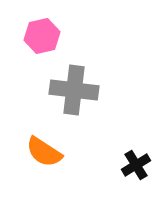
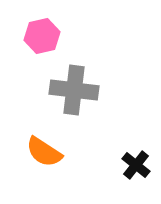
black cross: rotated 20 degrees counterclockwise
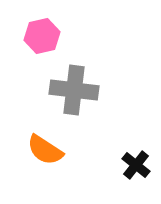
orange semicircle: moved 1 px right, 2 px up
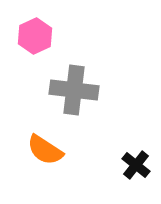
pink hexagon: moved 7 px left; rotated 12 degrees counterclockwise
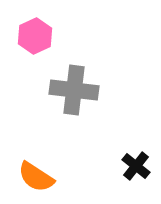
orange semicircle: moved 9 px left, 27 px down
black cross: moved 1 px down
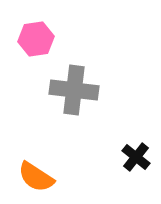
pink hexagon: moved 1 px right, 3 px down; rotated 16 degrees clockwise
black cross: moved 9 px up
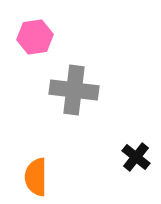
pink hexagon: moved 1 px left, 2 px up
orange semicircle: rotated 57 degrees clockwise
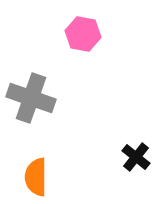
pink hexagon: moved 48 px right, 3 px up; rotated 20 degrees clockwise
gray cross: moved 43 px left, 8 px down; rotated 12 degrees clockwise
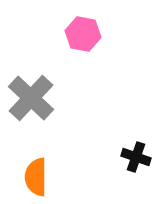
gray cross: rotated 24 degrees clockwise
black cross: rotated 20 degrees counterclockwise
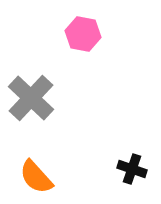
black cross: moved 4 px left, 12 px down
orange semicircle: rotated 42 degrees counterclockwise
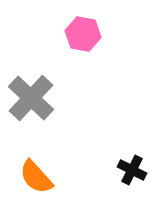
black cross: moved 1 px down; rotated 8 degrees clockwise
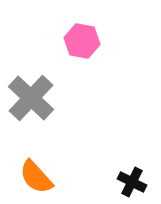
pink hexagon: moved 1 px left, 7 px down
black cross: moved 12 px down
